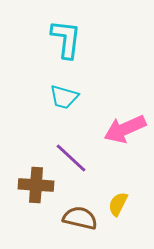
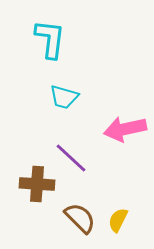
cyan L-shape: moved 16 px left
pink arrow: rotated 12 degrees clockwise
brown cross: moved 1 px right, 1 px up
yellow semicircle: moved 16 px down
brown semicircle: rotated 32 degrees clockwise
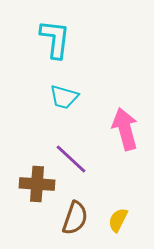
cyan L-shape: moved 5 px right
pink arrow: rotated 87 degrees clockwise
purple line: moved 1 px down
brown semicircle: moved 5 px left; rotated 64 degrees clockwise
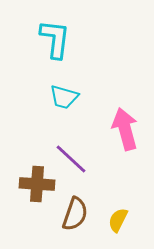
brown semicircle: moved 4 px up
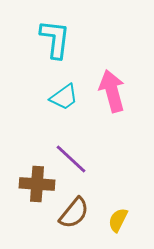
cyan trapezoid: rotated 52 degrees counterclockwise
pink arrow: moved 13 px left, 38 px up
brown semicircle: moved 1 px left, 1 px up; rotated 20 degrees clockwise
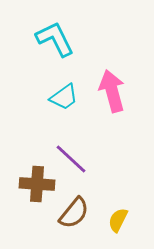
cyan L-shape: rotated 33 degrees counterclockwise
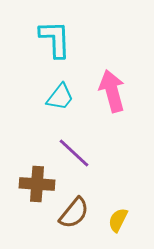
cyan L-shape: rotated 24 degrees clockwise
cyan trapezoid: moved 4 px left; rotated 16 degrees counterclockwise
purple line: moved 3 px right, 6 px up
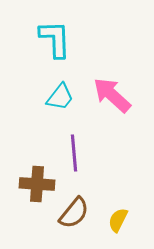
pink arrow: moved 4 px down; rotated 33 degrees counterclockwise
purple line: rotated 42 degrees clockwise
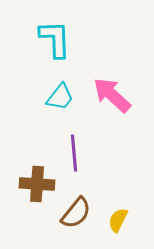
brown semicircle: moved 2 px right
